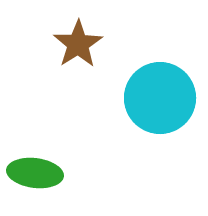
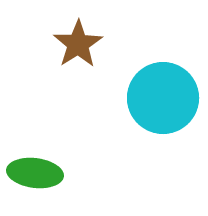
cyan circle: moved 3 px right
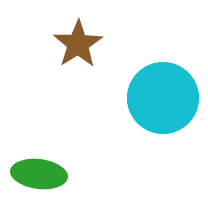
green ellipse: moved 4 px right, 1 px down
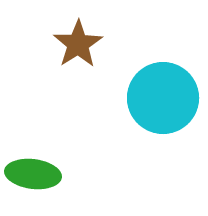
green ellipse: moved 6 px left
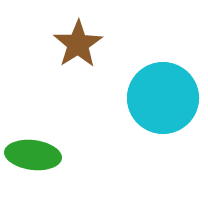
green ellipse: moved 19 px up
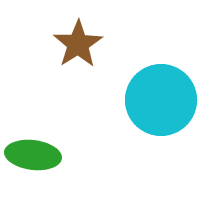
cyan circle: moved 2 px left, 2 px down
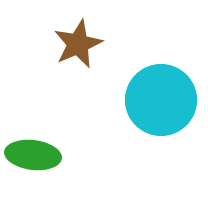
brown star: rotated 9 degrees clockwise
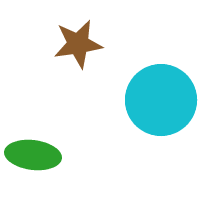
brown star: rotated 15 degrees clockwise
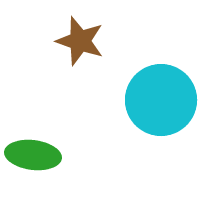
brown star: moved 2 px right, 3 px up; rotated 27 degrees clockwise
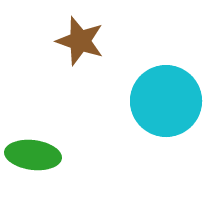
cyan circle: moved 5 px right, 1 px down
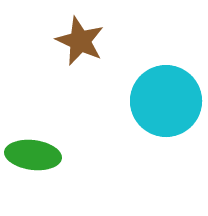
brown star: rotated 6 degrees clockwise
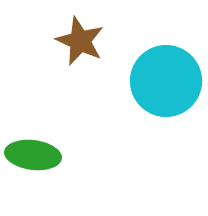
cyan circle: moved 20 px up
